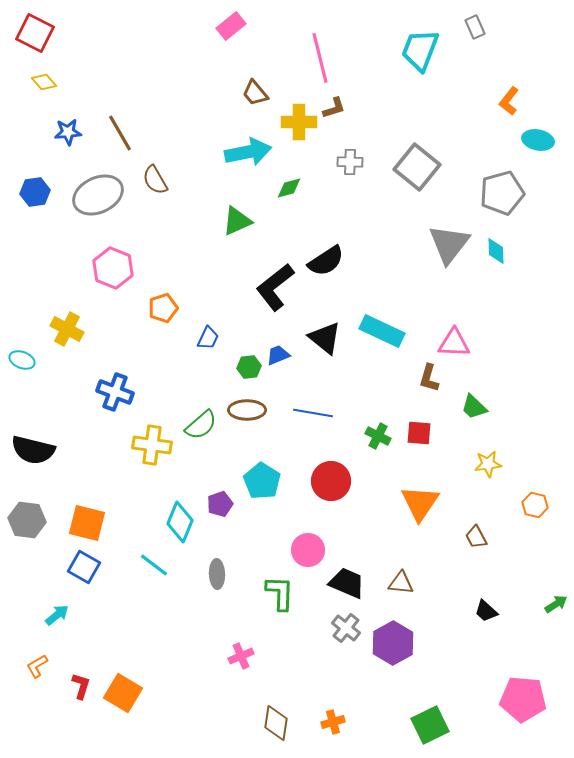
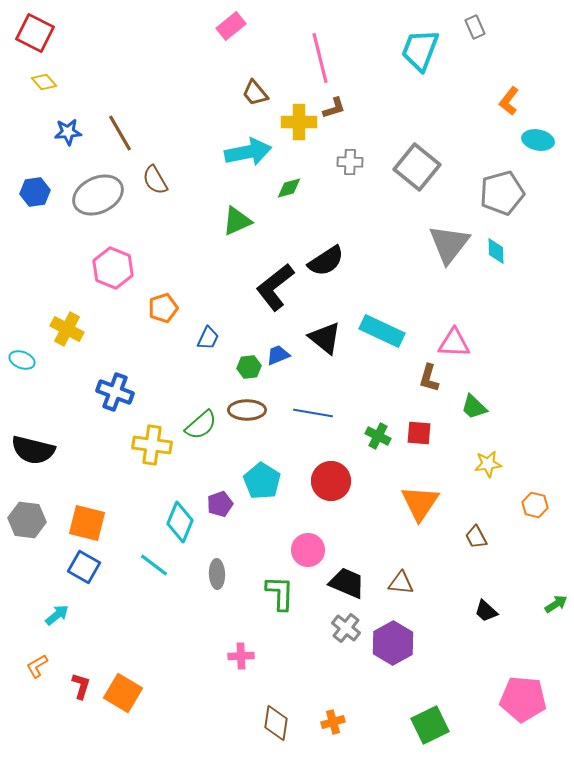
pink cross at (241, 656): rotated 20 degrees clockwise
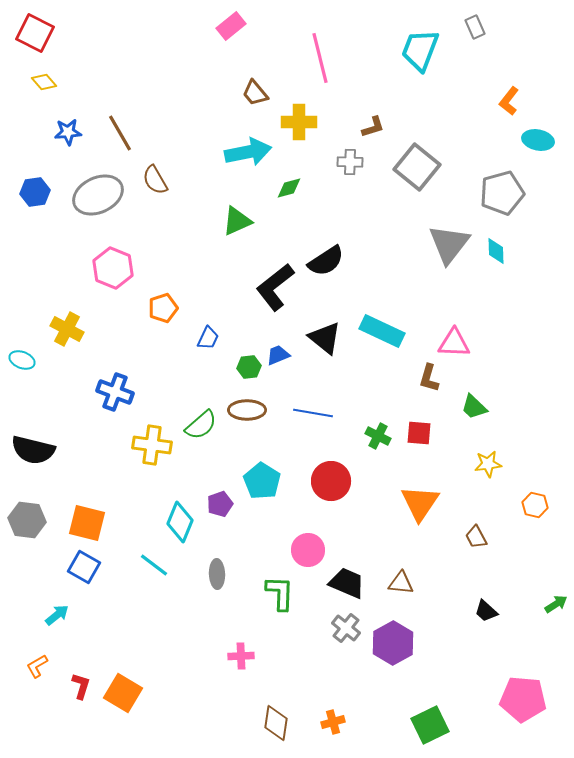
brown L-shape at (334, 108): moved 39 px right, 19 px down
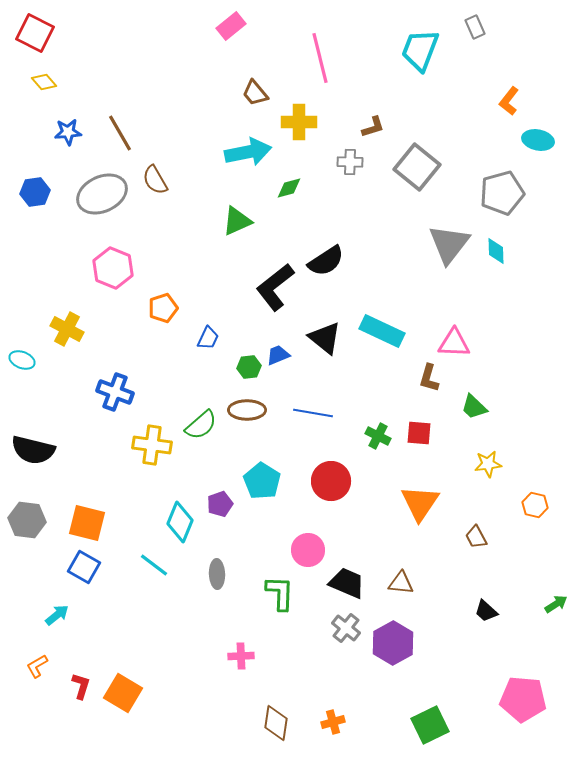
gray ellipse at (98, 195): moved 4 px right, 1 px up
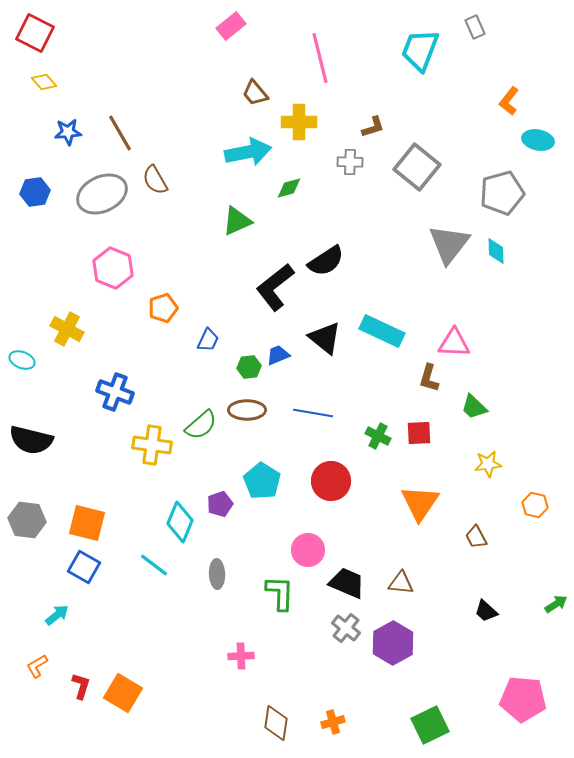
blue trapezoid at (208, 338): moved 2 px down
red square at (419, 433): rotated 8 degrees counterclockwise
black semicircle at (33, 450): moved 2 px left, 10 px up
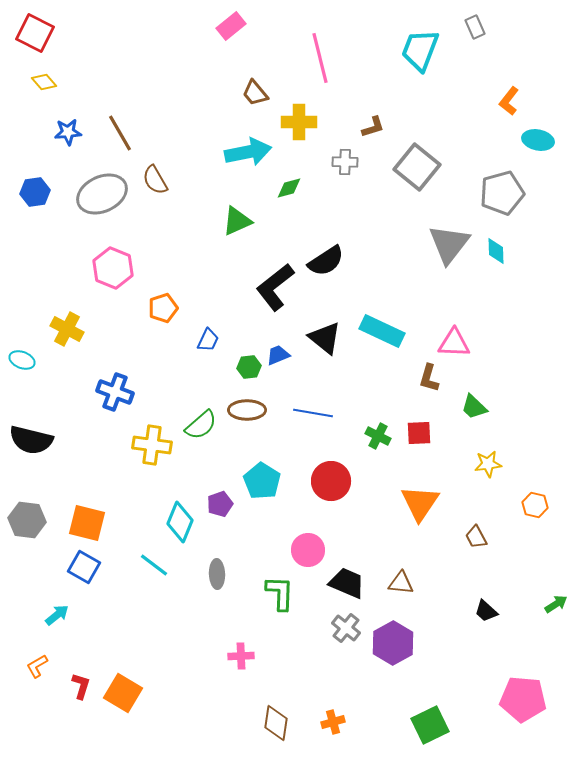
gray cross at (350, 162): moved 5 px left
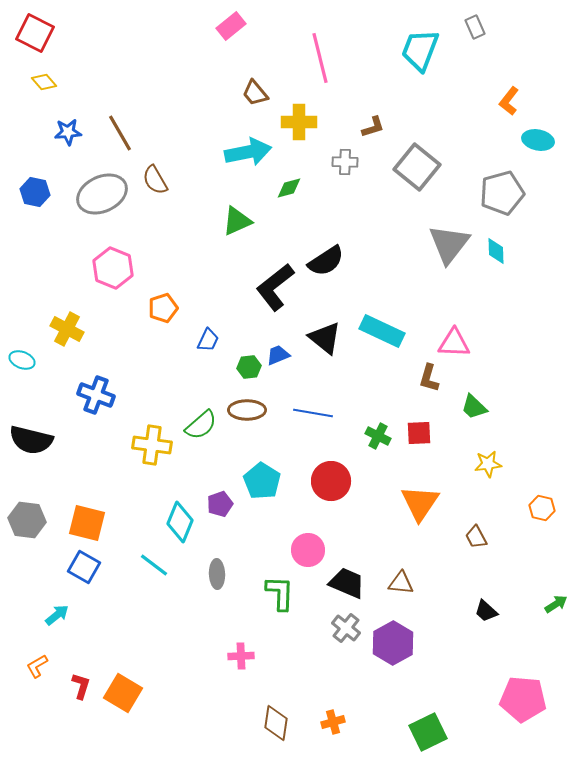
blue hexagon at (35, 192): rotated 20 degrees clockwise
blue cross at (115, 392): moved 19 px left, 3 px down
orange hexagon at (535, 505): moved 7 px right, 3 px down
green square at (430, 725): moved 2 px left, 7 px down
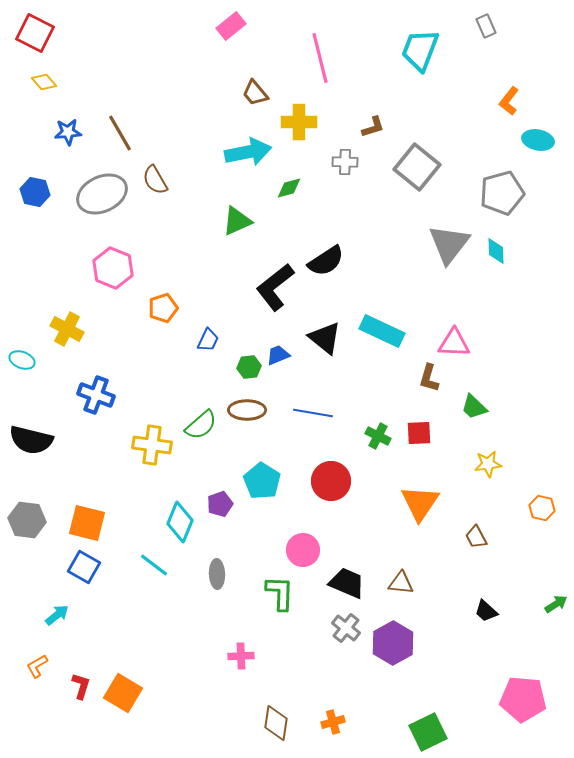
gray rectangle at (475, 27): moved 11 px right, 1 px up
pink circle at (308, 550): moved 5 px left
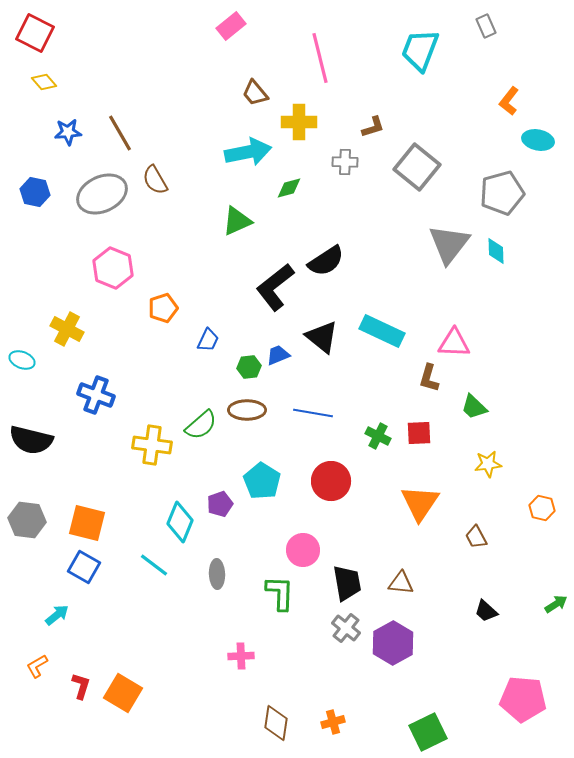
black triangle at (325, 338): moved 3 px left, 1 px up
black trapezoid at (347, 583): rotated 57 degrees clockwise
